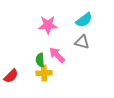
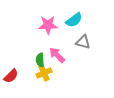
cyan semicircle: moved 10 px left
gray triangle: moved 1 px right
yellow cross: rotated 21 degrees counterclockwise
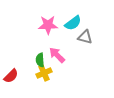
cyan semicircle: moved 1 px left, 3 px down
gray triangle: moved 2 px right, 5 px up
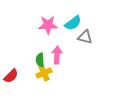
pink arrow: rotated 48 degrees clockwise
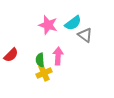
pink star: rotated 18 degrees clockwise
gray triangle: moved 2 px up; rotated 21 degrees clockwise
pink arrow: moved 1 px right, 1 px down
red semicircle: moved 21 px up
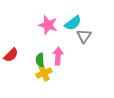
gray triangle: moved 1 px left, 1 px down; rotated 28 degrees clockwise
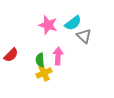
gray triangle: rotated 21 degrees counterclockwise
